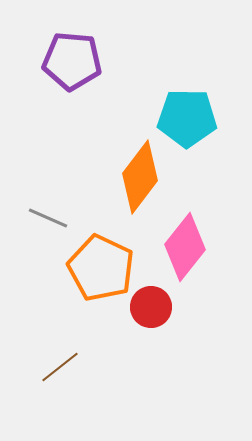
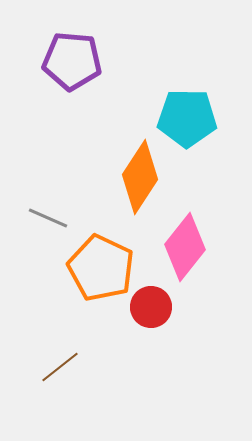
orange diamond: rotated 4 degrees counterclockwise
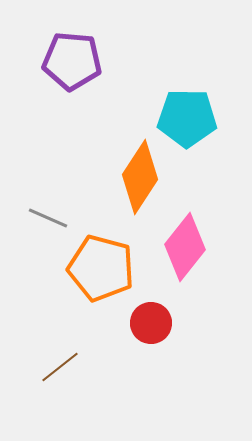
orange pentagon: rotated 10 degrees counterclockwise
red circle: moved 16 px down
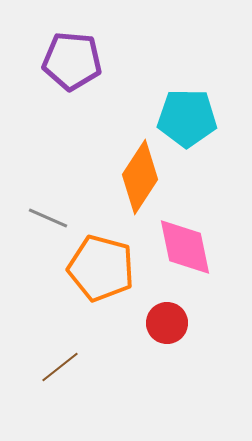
pink diamond: rotated 50 degrees counterclockwise
red circle: moved 16 px right
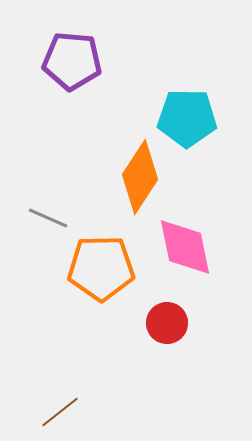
orange pentagon: rotated 16 degrees counterclockwise
brown line: moved 45 px down
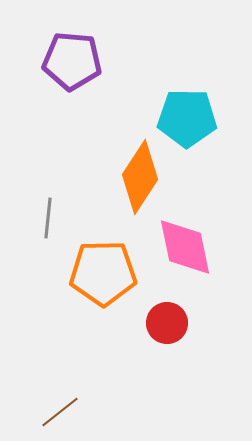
gray line: rotated 72 degrees clockwise
orange pentagon: moved 2 px right, 5 px down
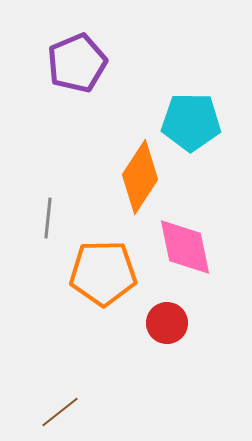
purple pentagon: moved 5 px right, 2 px down; rotated 28 degrees counterclockwise
cyan pentagon: moved 4 px right, 4 px down
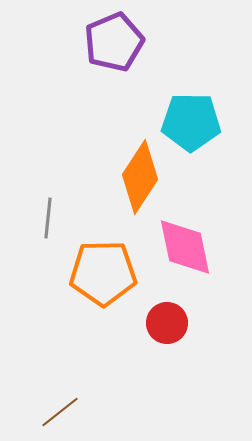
purple pentagon: moved 37 px right, 21 px up
